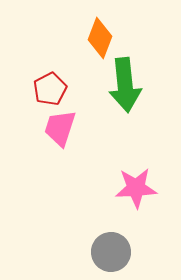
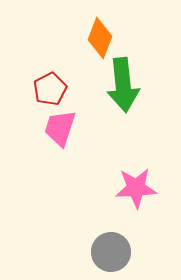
green arrow: moved 2 px left
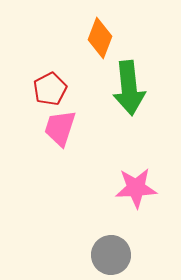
green arrow: moved 6 px right, 3 px down
gray circle: moved 3 px down
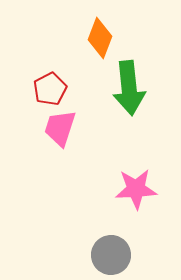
pink star: moved 1 px down
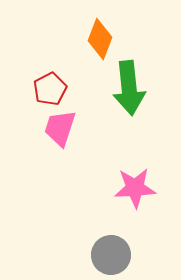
orange diamond: moved 1 px down
pink star: moved 1 px left, 1 px up
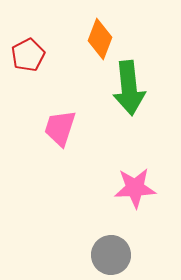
red pentagon: moved 22 px left, 34 px up
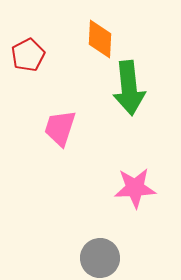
orange diamond: rotated 18 degrees counterclockwise
gray circle: moved 11 px left, 3 px down
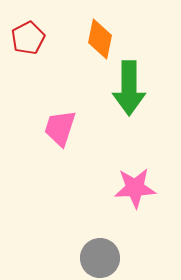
orange diamond: rotated 9 degrees clockwise
red pentagon: moved 17 px up
green arrow: rotated 6 degrees clockwise
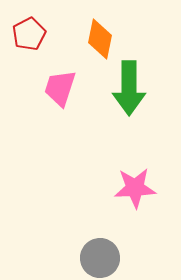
red pentagon: moved 1 px right, 4 px up
pink trapezoid: moved 40 px up
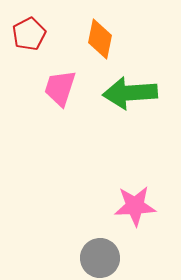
green arrow: moved 1 px right, 5 px down; rotated 86 degrees clockwise
pink star: moved 18 px down
